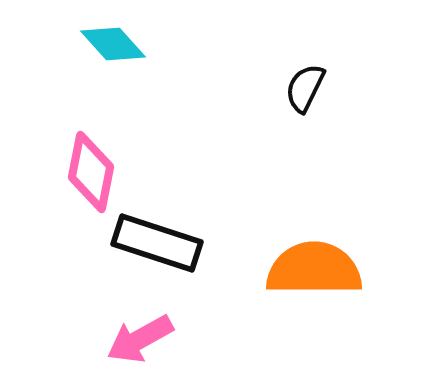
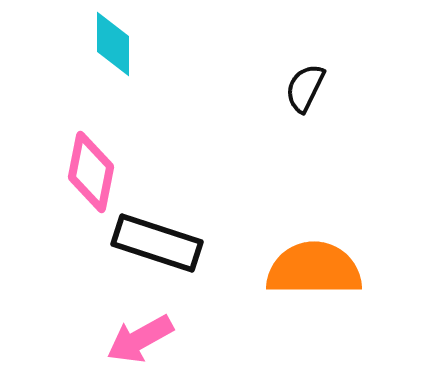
cyan diamond: rotated 42 degrees clockwise
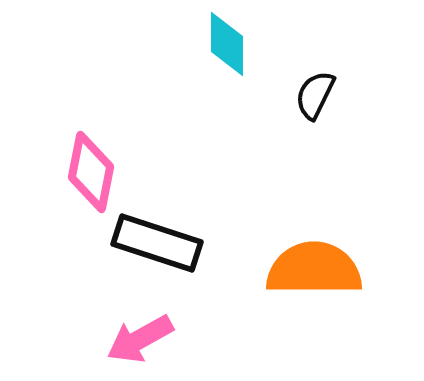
cyan diamond: moved 114 px right
black semicircle: moved 10 px right, 7 px down
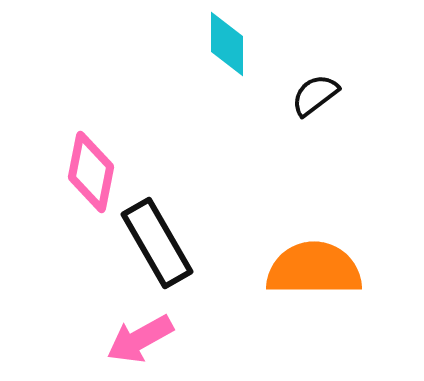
black semicircle: rotated 27 degrees clockwise
black rectangle: rotated 42 degrees clockwise
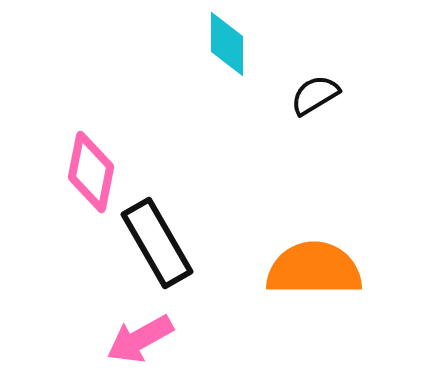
black semicircle: rotated 6 degrees clockwise
